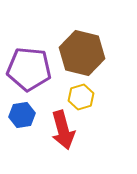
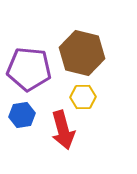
yellow hexagon: moved 2 px right; rotated 15 degrees clockwise
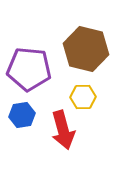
brown hexagon: moved 4 px right, 4 px up
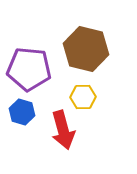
blue hexagon: moved 3 px up; rotated 25 degrees clockwise
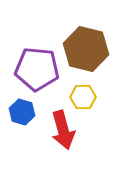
purple pentagon: moved 8 px right
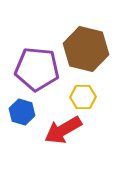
red arrow: rotated 75 degrees clockwise
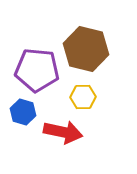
purple pentagon: moved 1 px down
blue hexagon: moved 1 px right
red arrow: moved 2 px down; rotated 138 degrees counterclockwise
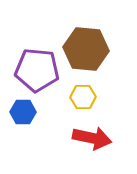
brown hexagon: rotated 9 degrees counterclockwise
blue hexagon: rotated 15 degrees counterclockwise
red arrow: moved 29 px right, 6 px down
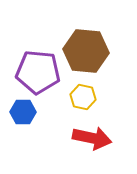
brown hexagon: moved 2 px down
purple pentagon: moved 1 px right, 2 px down
yellow hexagon: rotated 15 degrees clockwise
